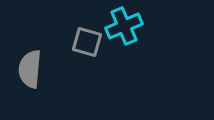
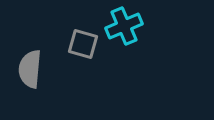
gray square: moved 4 px left, 2 px down
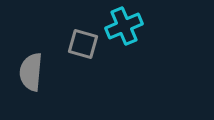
gray semicircle: moved 1 px right, 3 px down
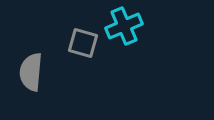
gray square: moved 1 px up
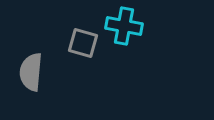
cyan cross: rotated 33 degrees clockwise
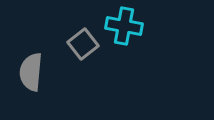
gray square: moved 1 px down; rotated 36 degrees clockwise
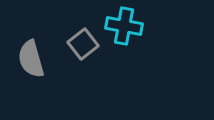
gray semicircle: moved 13 px up; rotated 21 degrees counterclockwise
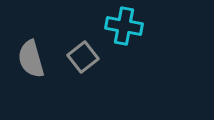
gray square: moved 13 px down
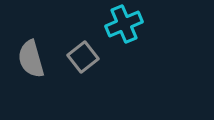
cyan cross: moved 2 px up; rotated 33 degrees counterclockwise
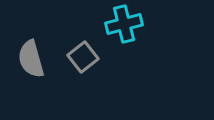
cyan cross: rotated 9 degrees clockwise
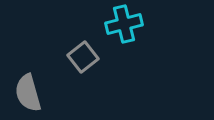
gray semicircle: moved 3 px left, 34 px down
